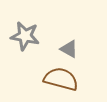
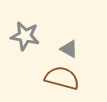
brown semicircle: moved 1 px right, 1 px up
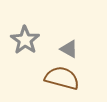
gray star: moved 4 px down; rotated 24 degrees clockwise
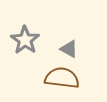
brown semicircle: rotated 8 degrees counterclockwise
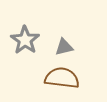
gray triangle: moved 5 px left, 2 px up; rotated 42 degrees counterclockwise
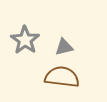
brown semicircle: moved 1 px up
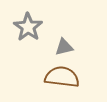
gray star: moved 3 px right, 13 px up
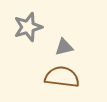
gray star: rotated 20 degrees clockwise
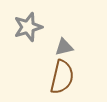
brown semicircle: rotated 96 degrees clockwise
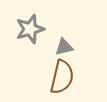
gray star: moved 2 px right, 2 px down
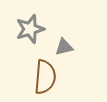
brown semicircle: moved 17 px left; rotated 8 degrees counterclockwise
